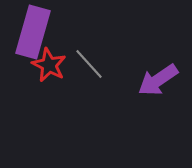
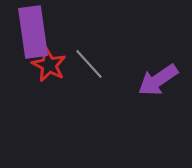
purple rectangle: rotated 24 degrees counterclockwise
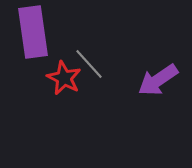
red star: moved 15 px right, 13 px down
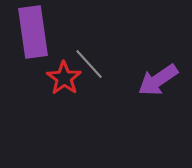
red star: rotated 8 degrees clockwise
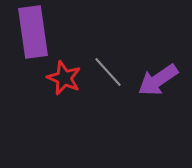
gray line: moved 19 px right, 8 px down
red star: rotated 12 degrees counterclockwise
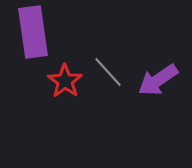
red star: moved 1 px right, 3 px down; rotated 12 degrees clockwise
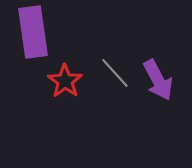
gray line: moved 7 px right, 1 px down
purple arrow: rotated 84 degrees counterclockwise
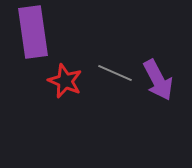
gray line: rotated 24 degrees counterclockwise
red star: rotated 12 degrees counterclockwise
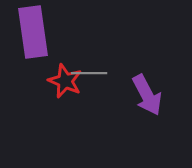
gray line: moved 26 px left; rotated 24 degrees counterclockwise
purple arrow: moved 11 px left, 15 px down
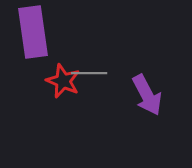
red star: moved 2 px left
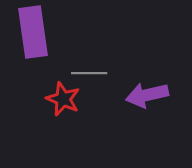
red star: moved 18 px down
purple arrow: rotated 105 degrees clockwise
